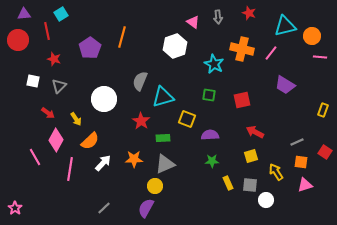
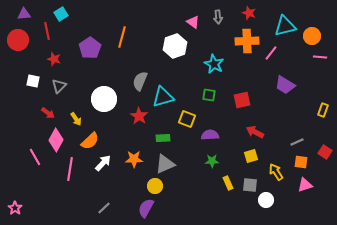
orange cross at (242, 49): moved 5 px right, 8 px up; rotated 15 degrees counterclockwise
red star at (141, 121): moved 2 px left, 5 px up
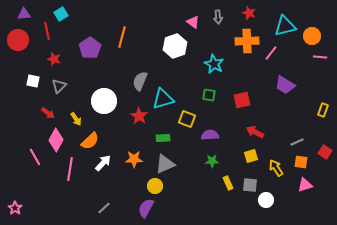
cyan triangle at (163, 97): moved 2 px down
white circle at (104, 99): moved 2 px down
yellow arrow at (276, 172): moved 4 px up
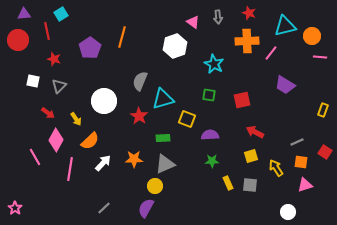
white circle at (266, 200): moved 22 px right, 12 px down
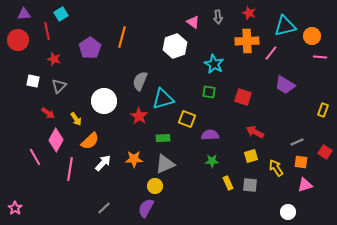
green square at (209, 95): moved 3 px up
red square at (242, 100): moved 1 px right, 3 px up; rotated 30 degrees clockwise
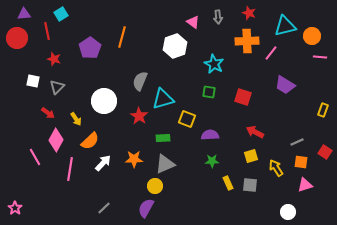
red circle at (18, 40): moved 1 px left, 2 px up
gray triangle at (59, 86): moved 2 px left, 1 px down
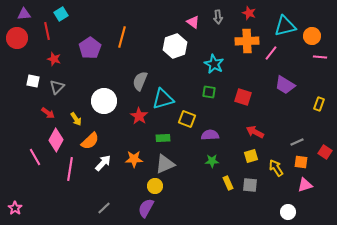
yellow rectangle at (323, 110): moved 4 px left, 6 px up
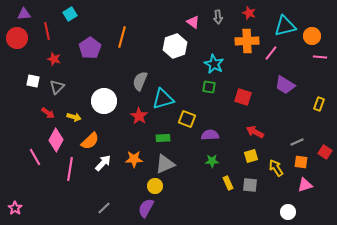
cyan square at (61, 14): moved 9 px right
green square at (209, 92): moved 5 px up
yellow arrow at (76, 119): moved 2 px left, 2 px up; rotated 40 degrees counterclockwise
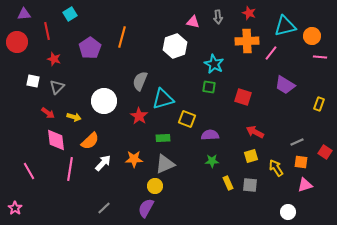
pink triangle at (193, 22): rotated 24 degrees counterclockwise
red circle at (17, 38): moved 4 px down
pink diamond at (56, 140): rotated 35 degrees counterclockwise
pink line at (35, 157): moved 6 px left, 14 px down
